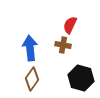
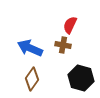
blue arrow: rotated 60 degrees counterclockwise
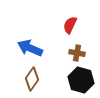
brown cross: moved 14 px right, 8 px down
black hexagon: moved 2 px down
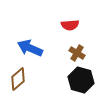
red semicircle: rotated 120 degrees counterclockwise
brown cross: rotated 21 degrees clockwise
brown diamond: moved 14 px left; rotated 15 degrees clockwise
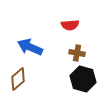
blue arrow: moved 1 px up
brown cross: rotated 21 degrees counterclockwise
black hexagon: moved 2 px right, 1 px up
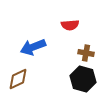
blue arrow: moved 3 px right; rotated 45 degrees counterclockwise
brown cross: moved 9 px right
brown diamond: rotated 15 degrees clockwise
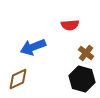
brown cross: rotated 28 degrees clockwise
black hexagon: moved 1 px left
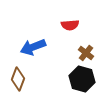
brown diamond: rotated 45 degrees counterclockwise
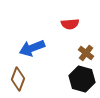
red semicircle: moved 1 px up
blue arrow: moved 1 px left, 1 px down
